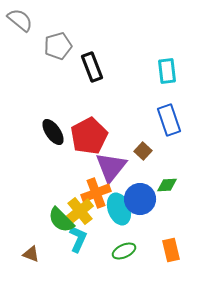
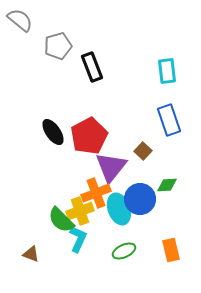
yellow cross: rotated 20 degrees clockwise
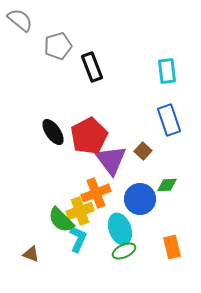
purple triangle: moved 7 px up; rotated 16 degrees counterclockwise
cyan ellipse: moved 1 px right, 20 px down
orange rectangle: moved 1 px right, 3 px up
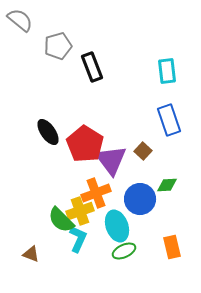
black ellipse: moved 5 px left
red pentagon: moved 4 px left, 8 px down; rotated 12 degrees counterclockwise
cyan ellipse: moved 3 px left, 3 px up
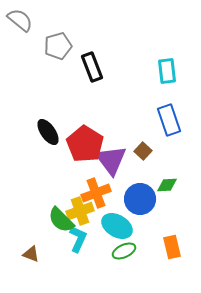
cyan ellipse: rotated 40 degrees counterclockwise
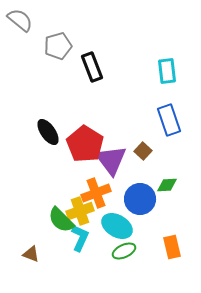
cyan L-shape: moved 2 px right, 1 px up
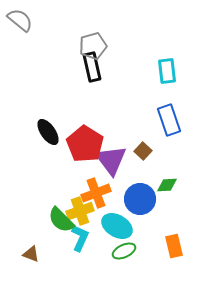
gray pentagon: moved 35 px right
black rectangle: rotated 8 degrees clockwise
orange rectangle: moved 2 px right, 1 px up
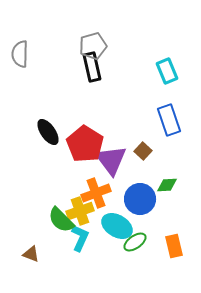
gray semicircle: moved 34 px down; rotated 128 degrees counterclockwise
cyan rectangle: rotated 15 degrees counterclockwise
green ellipse: moved 11 px right, 9 px up; rotated 10 degrees counterclockwise
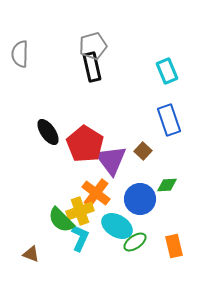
orange cross: rotated 32 degrees counterclockwise
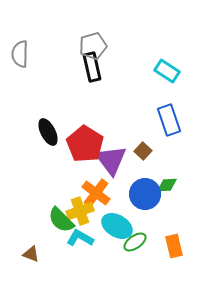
cyan rectangle: rotated 35 degrees counterclockwise
black ellipse: rotated 8 degrees clockwise
blue circle: moved 5 px right, 5 px up
cyan L-shape: rotated 84 degrees counterclockwise
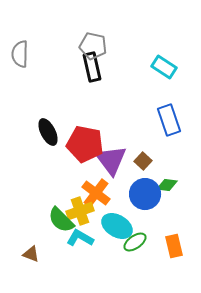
gray pentagon: rotated 28 degrees clockwise
cyan rectangle: moved 3 px left, 4 px up
red pentagon: rotated 21 degrees counterclockwise
brown square: moved 10 px down
green diamond: rotated 10 degrees clockwise
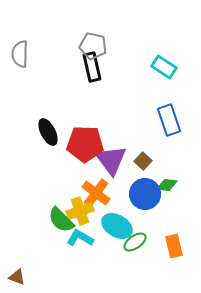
red pentagon: rotated 9 degrees counterclockwise
brown triangle: moved 14 px left, 23 px down
